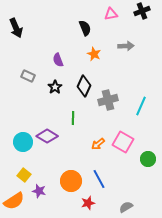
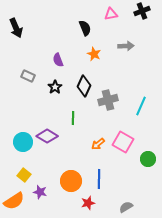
blue line: rotated 30 degrees clockwise
purple star: moved 1 px right, 1 px down
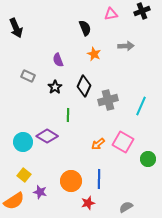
green line: moved 5 px left, 3 px up
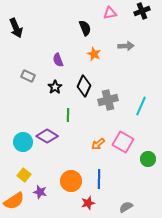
pink triangle: moved 1 px left, 1 px up
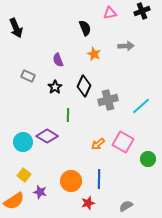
cyan line: rotated 24 degrees clockwise
gray semicircle: moved 1 px up
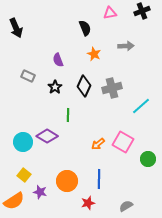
gray cross: moved 4 px right, 12 px up
orange circle: moved 4 px left
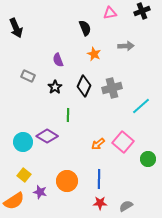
pink square: rotated 10 degrees clockwise
red star: moved 12 px right; rotated 16 degrees clockwise
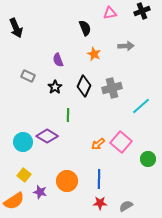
pink square: moved 2 px left
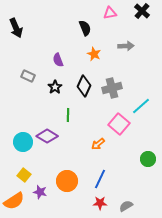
black cross: rotated 28 degrees counterclockwise
pink square: moved 2 px left, 18 px up
blue line: moved 1 px right; rotated 24 degrees clockwise
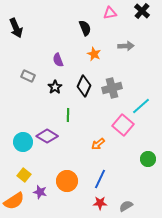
pink square: moved 4 px right, 1 px down
